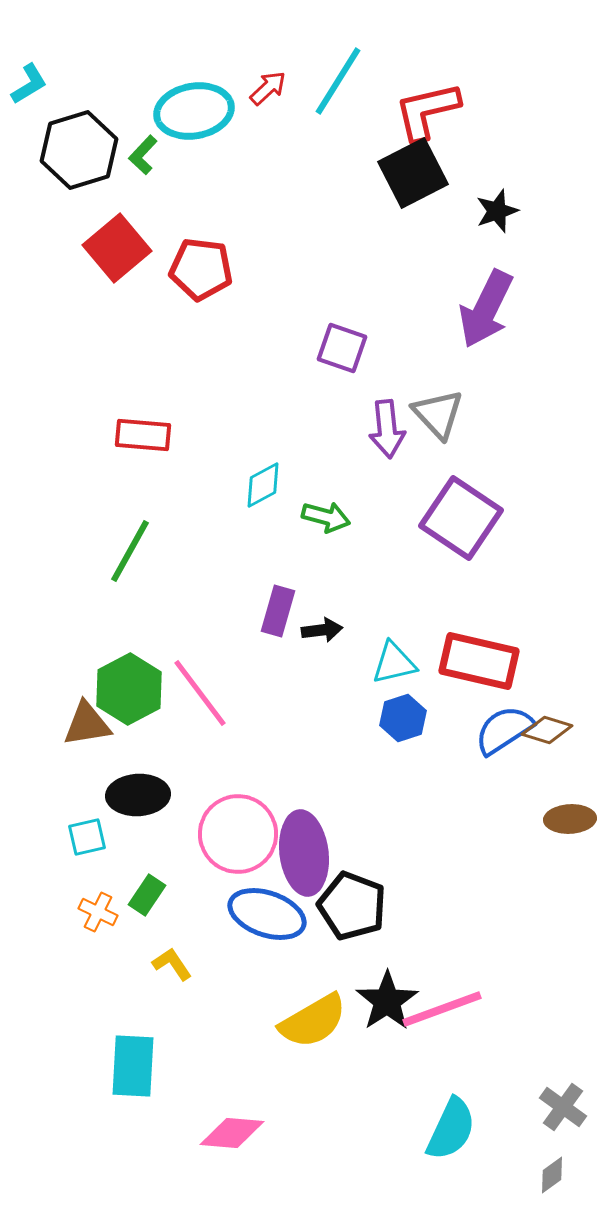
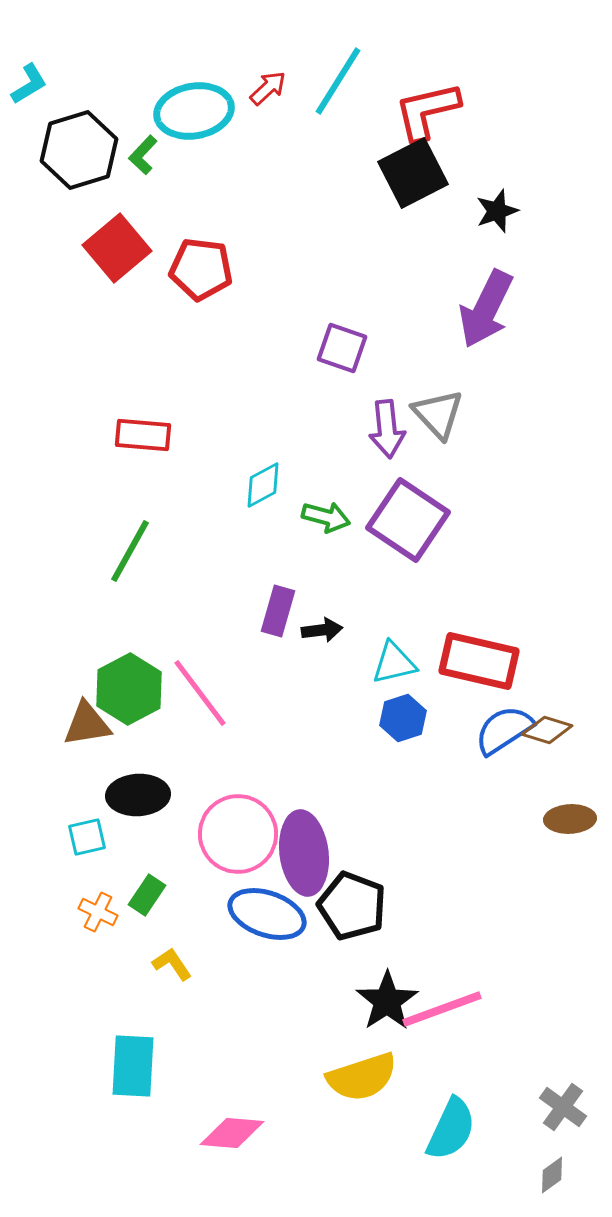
purple square at (461, 518): moved 53 px left, 2 px down
yellow semicircle at (313, 1021): moved 49 px right, 56 px down; rotated 12 degrees clockwise
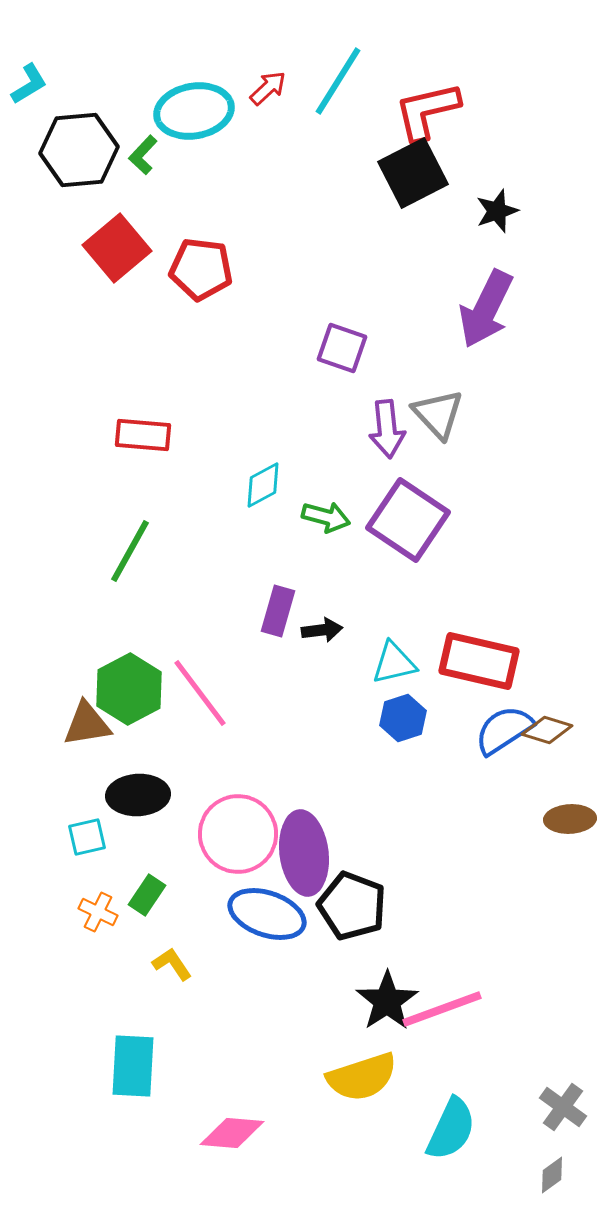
black hexagon at (79, 150): rotated 12 degrees clockwise
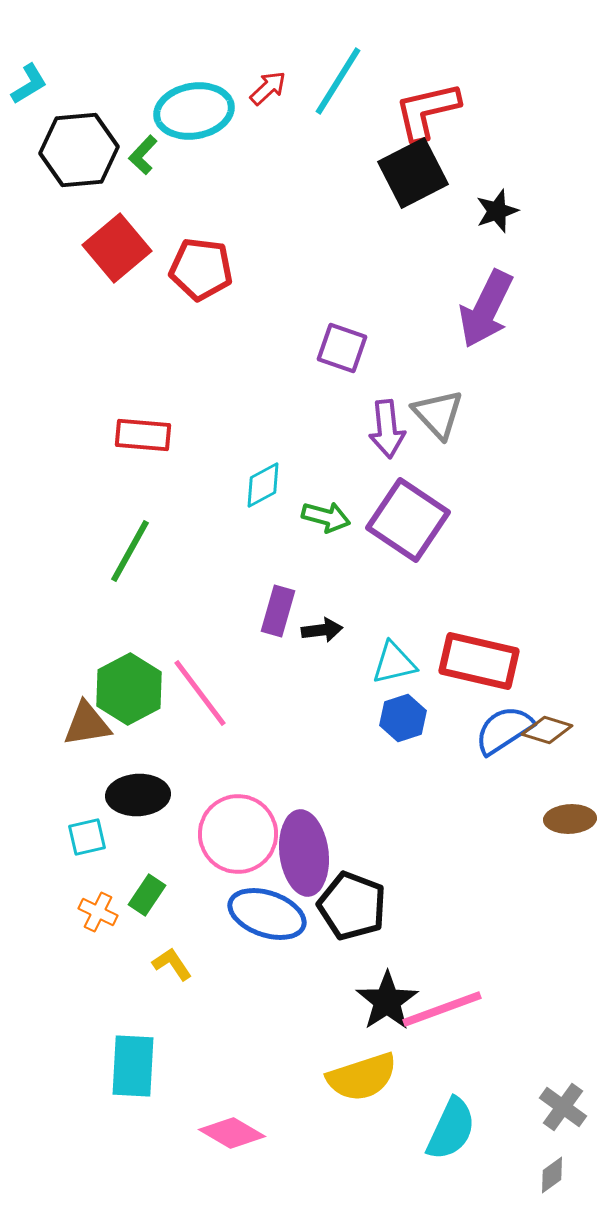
pink diamond at (232, 1133): rotated 26 degrees clockwise
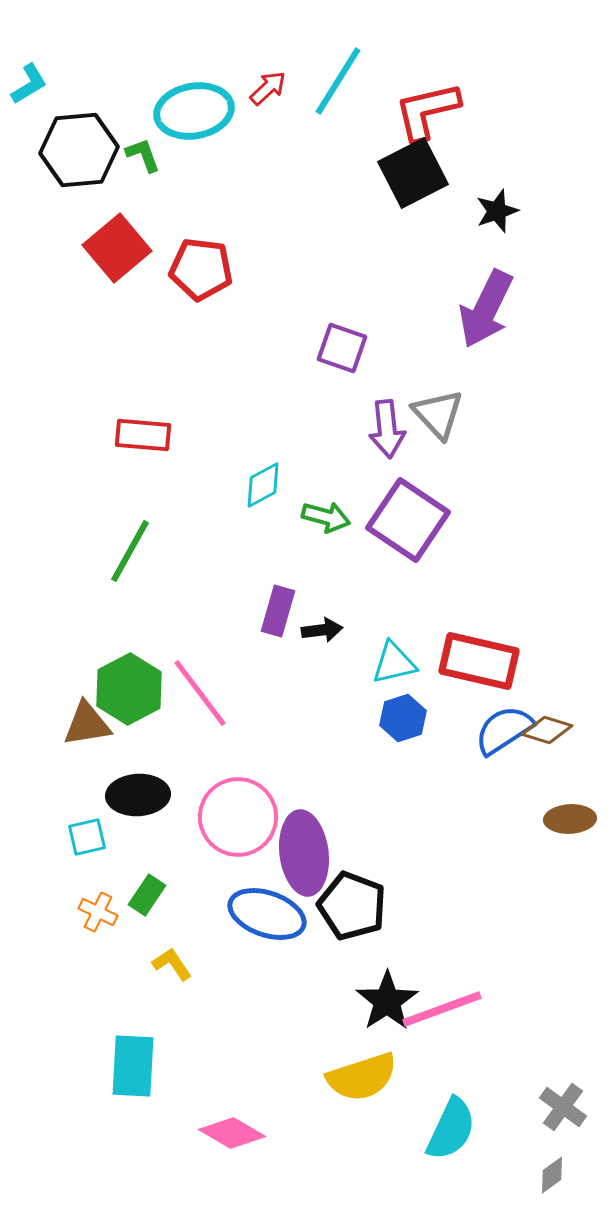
green L-shape at (143, 155): rotated 117 degrees clockwise
pink circle at (238, 834): moved 17 px up
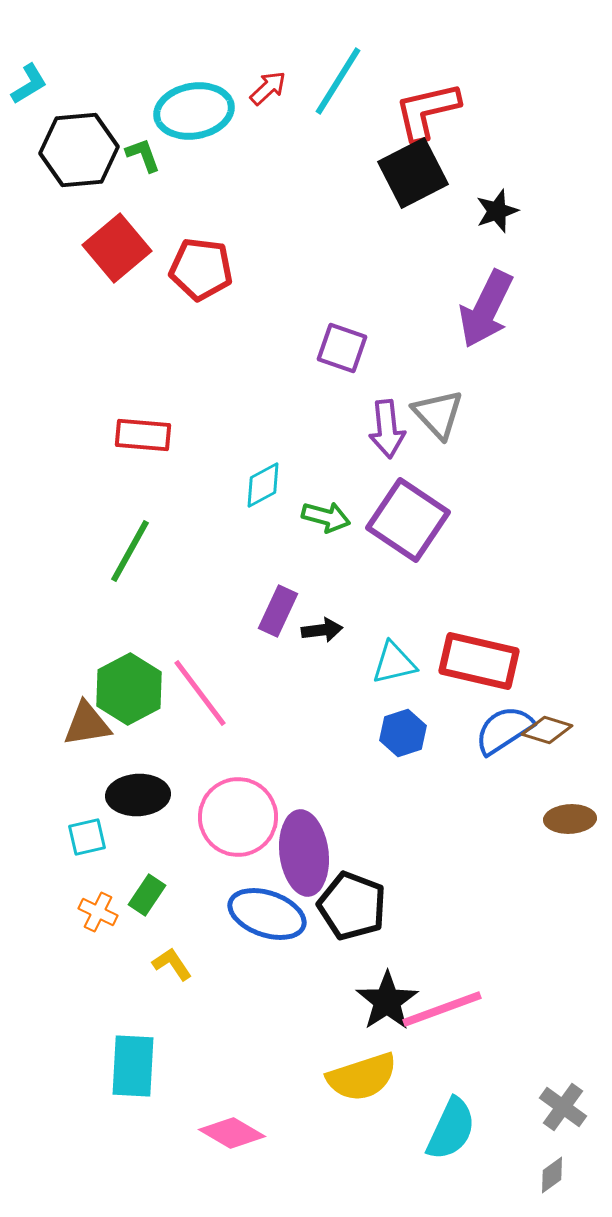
purple rectangle at (278, 611): rotated 9 degrees clockwise
blue hexagon at (403, 718): moved 15 px down
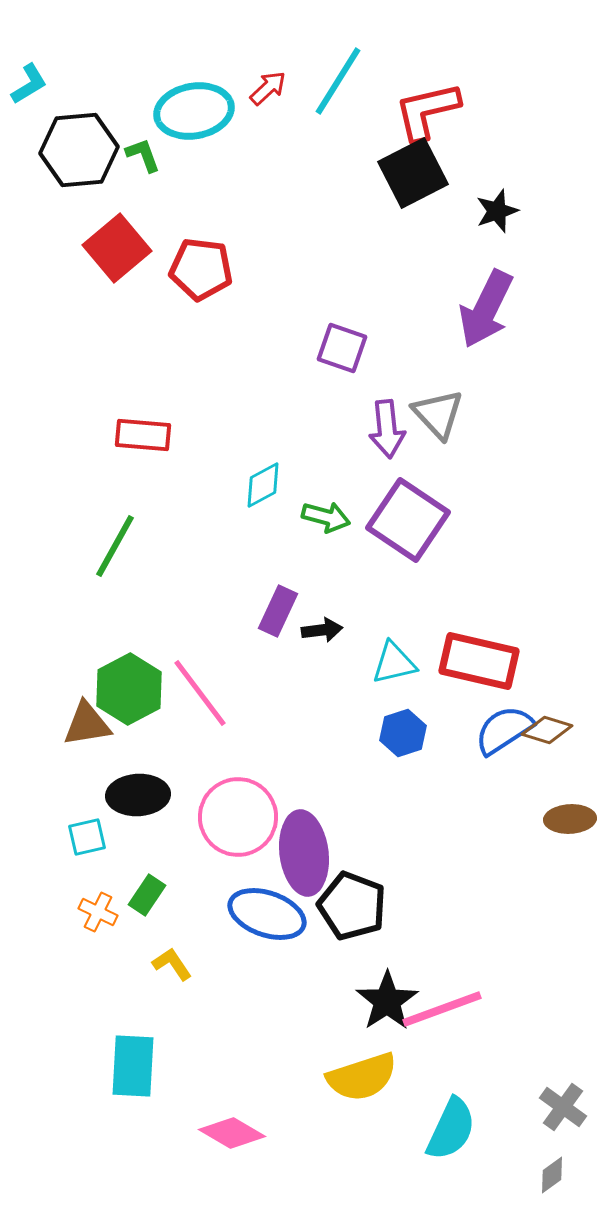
green line at (130, 551): moved 15 px left, 5 px up
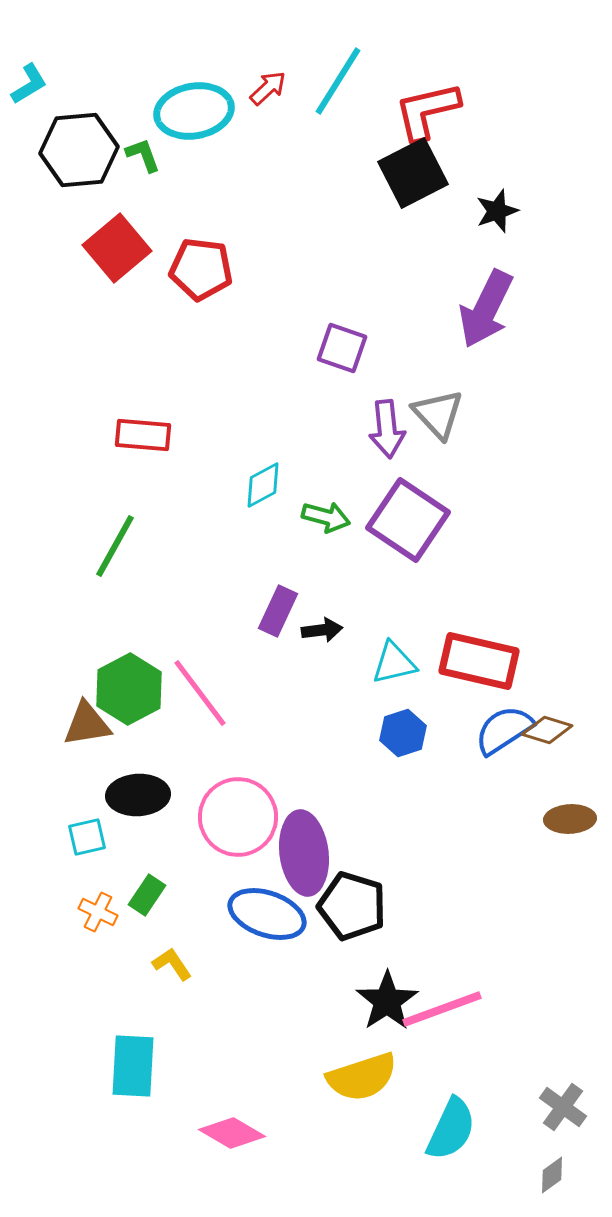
black pentagon at (352, 906): rotated 4 degrees counterclockwise
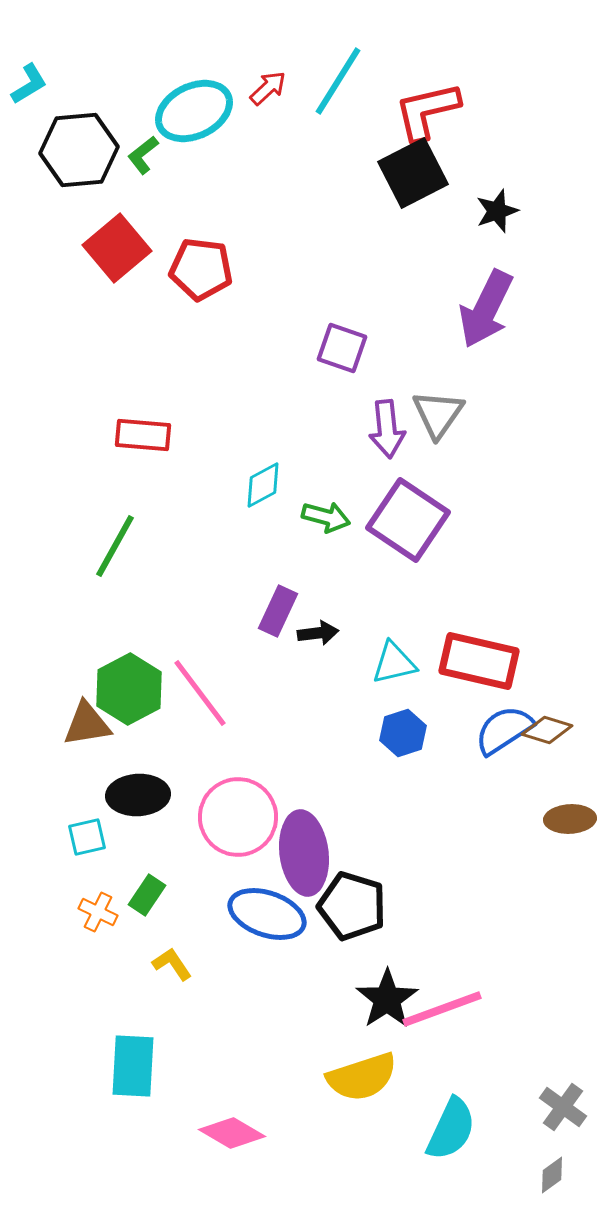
cyan ellipse at (194, 111): rotated 16 degrees counterclockwise
green L-shape at (143, 155): rotated 108 degrees counterclockwise
gray triangle at (438, 414): rotated 18 degrees clockwise
black arrow at (322, 630): moved 4 px left, 3 px down
black star at (387, 1001): moved 2 px up
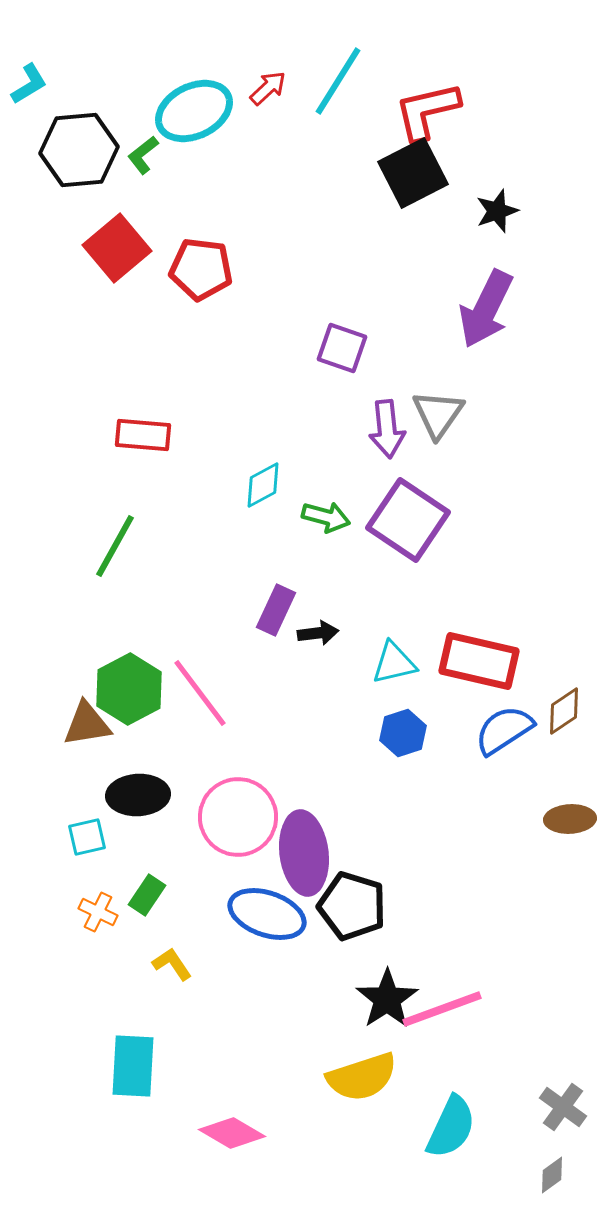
purple rectangle at (278, 611): moved 2 px left, 1 px up
brown diamond at (547, 730): moved 17 px right, 19 px up; rotated 51 degrees counterclockwise
cyan semicircle at (451, 1129): moved 2 px up
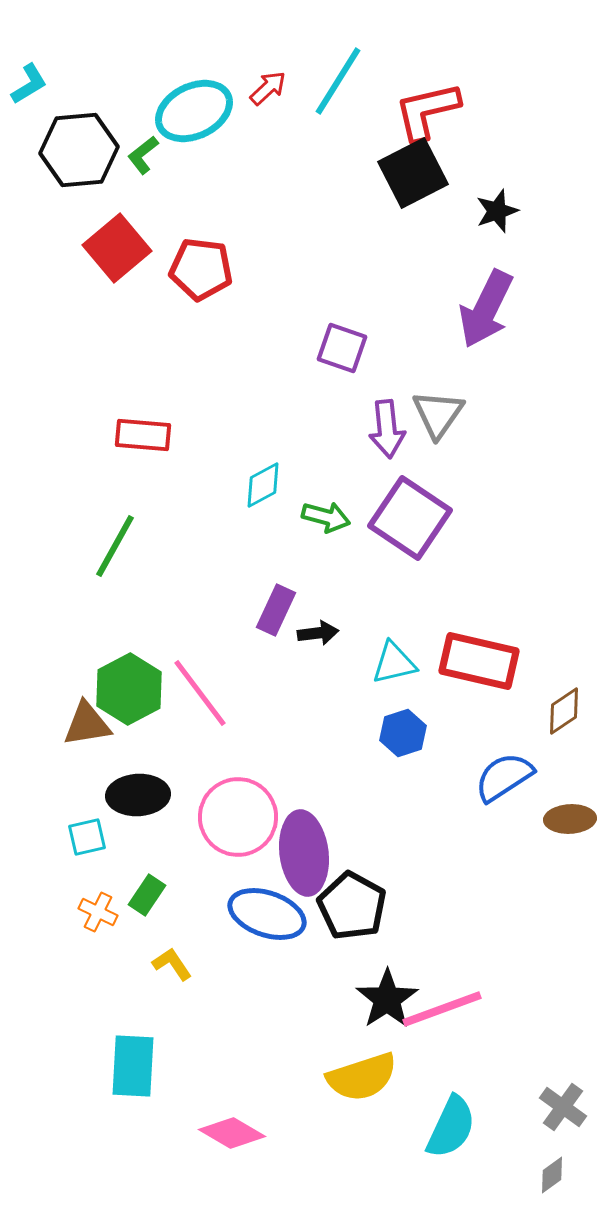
purple square at (408, 520): moved 2 px right, 2 px up
blue semicircle at (504, 730): moved 47 px down
black pentagon at (352, 906): rotated 12 degrees clockwise
